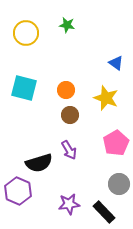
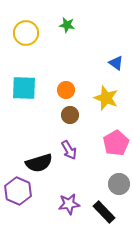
cyan square: rotated 12 degrees counterclockwise
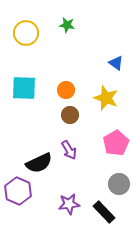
black semicircle: rotated 8 degrees counterclockwise
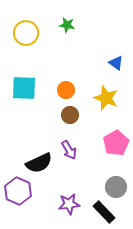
gray circle: moved 3 px left, 3 px down
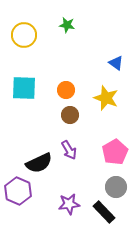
yellow circle: moved 2 px left, 2 px down
pink pentagon: moved 1 px left, 9 px down
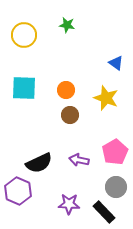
purple arrow: moved 10 px right, 10 px down; rotated 132 degrees clockwise
purple star: rotated 10 degrees clockwise
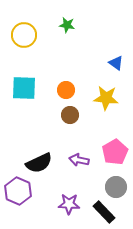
yellow star: rotated 15 degrees counterclockwise
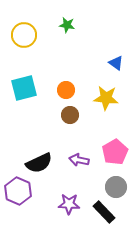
cyan square: rotated 16 degrees counterclockwise
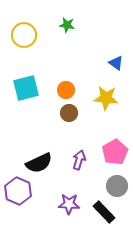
cyan square: moved 2 px right
brown circle: moved 1 px left, 2 px up
purple arrow: rotated 96 degrees clockwise
gray circle: moved 1 px right, 1 px up
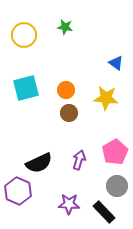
green star: moved 2 px left, 2 px down
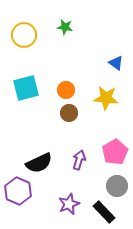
purple star: rotated 25 degrees counterclockwise
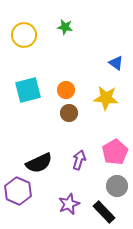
cyan square: moved 2 px right, 2 px down
